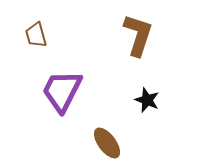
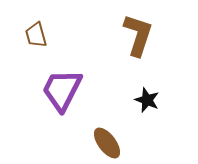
purple trapezoid: moved 1 px up
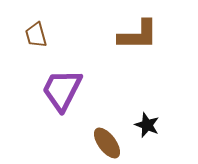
brown L-shape: rotated 72 degrees clockwise
black star: moved 25 px down
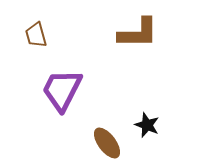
brown L-shape: moved 2 px up
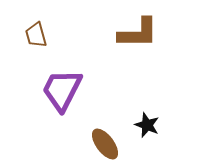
brown ellipse: moved 2 px left, 1 px down
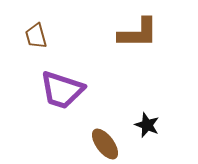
brown trapezoid: moved 1 px down
purple trapezoid: rotated 99 degrees counterclockwise
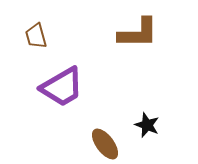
purple trapezoid: moved 3 px up; rotated 48 degrees counterclockwise
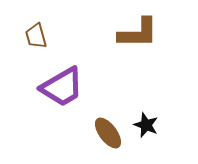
black star: moved 1 px left
brown ellipse: moved 3 px right, 11 px up
